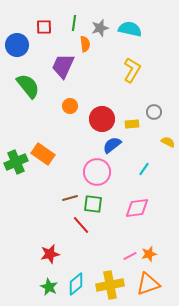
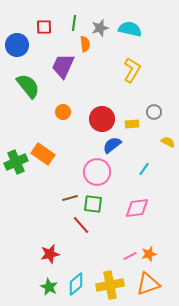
orange circle: moved 7 px left, 6 px down
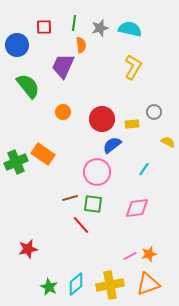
orange semicircle: moved 4 px left, 1 px down
yellow L-shape: moved 1 px right, 3 px up
red star: moved 22 px left, 5 px up
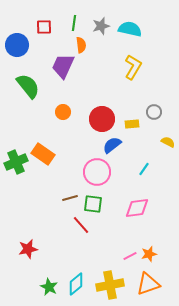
gray star: moved 1 px right, 2 px up
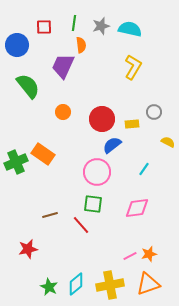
brown line: moved 20 px left, 17 px down
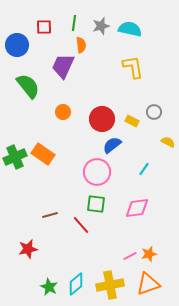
yellow L-shape: rotated 40 degrees counterclockwise
yellow rectangle: moved 3 px up; rotated 32 degrees clockwise
green cross: moved 1 px left, 5 px up
green square: moved 3 px right
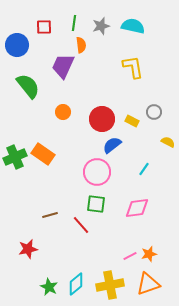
cyan semicircle: moved 3 px right, 3 px up
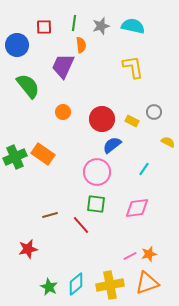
orange triangle: moved 1 px left, 1 px up
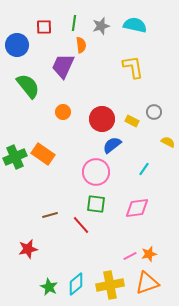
cyan semicircle: moved 2 px right, 1 px up
pink circle: moved 1 px left
